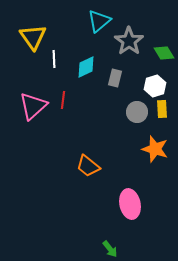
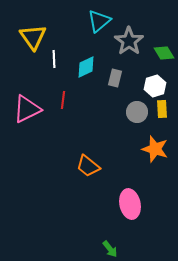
pink triangle: moved 6 px left, 3 px down; rotated 16 degrees clockwise
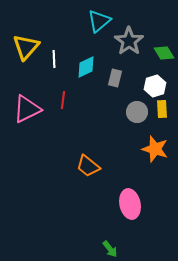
yellow triangle: moved 7 px left, 10 px down; rotated 16 degrees clockwise
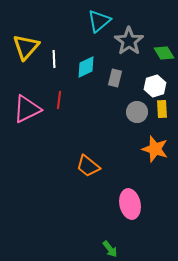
red line: moved 4 px left
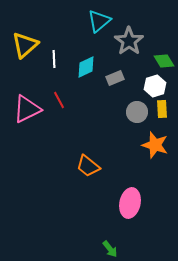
yellow triangle: moved 1 px left, 2 px up; rotated 8 degrees clockwise
green diamond: moved 8 px down
gray rectangle: rotated 54 degrees clockwise
red line: rotated 36 degrees counterclockwise
orange star: moved 4 px up
pink ellipse: moved 1 px up; rotated 24 degrees clockwise
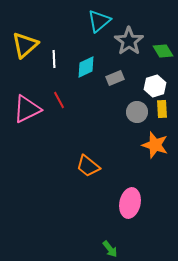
green diamond: moved 1 px left, 10 px up
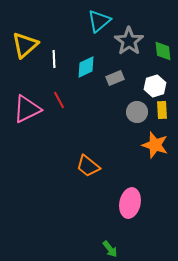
green diamond: rotated 25 degrees clockwise
yellow rectangle: moved 1 px down
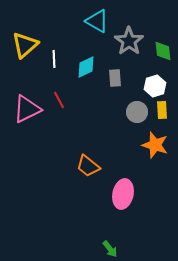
cyan triangle: moved 2 px left; rotated 50 degrees counterclockwise
gray rectangle: rotated 72 degrees counterclockwise
pink ellipse: moved 7 px left, 9 px up
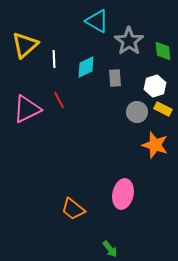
yellow rectangle: moved 1 px right, 1 px up; rotated 60 degrees counterclockwise
orange trapezoid: moved 15 px left, 43 px down
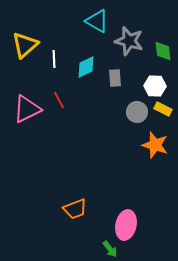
gray star: rotated 20 degrees counterclockwise
white hexagon: rotated 20 degrees clockwise
pink ellipse: moved 3 px right, 31 px down
orange trapezoid: moved 2 px right; rotated 60 degrees counterclockwise
